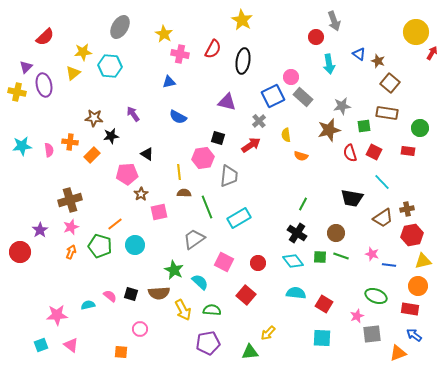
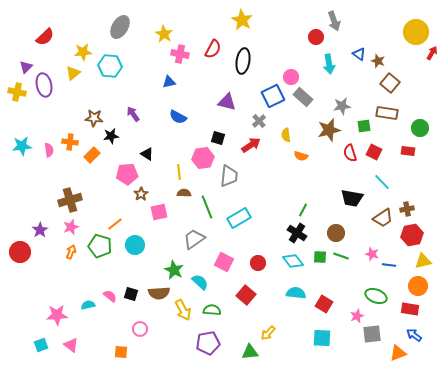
green line at (303, 204): moved 6 px down
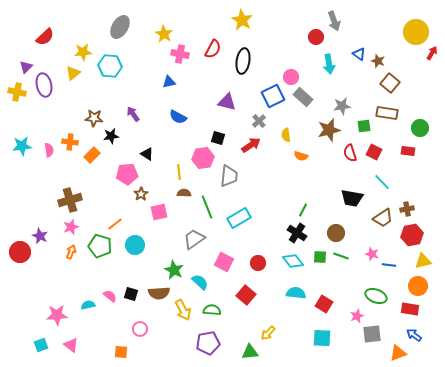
purple star at (40, 230): moved 6 px down; rotated 14 degrees counterclockwise
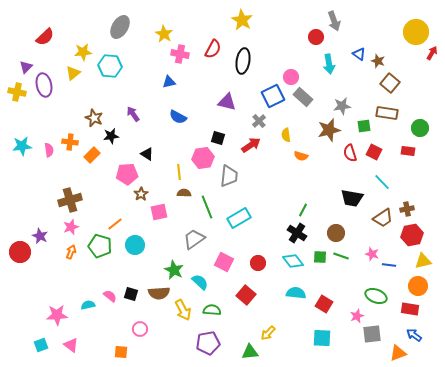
brown star at (94, 118): rotated 18 degrees clockwise
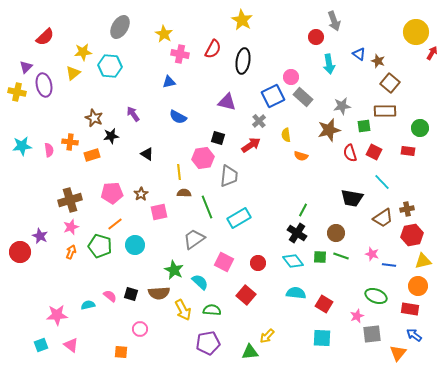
brown rectangle at (387, 113): moved 2 px left, 2 px up; rotated 10 degrees counterclockwise
orange rectangle at (92, 155): rotated 28 degrees clockwise
pink pentagon at (127, 174): moved 15 px left, 19 px down
yellow arrow at (268, 333): moved 1 px left, 3 px down
orange triangle at (398, 353): rotated 30 degrees counterclockwise
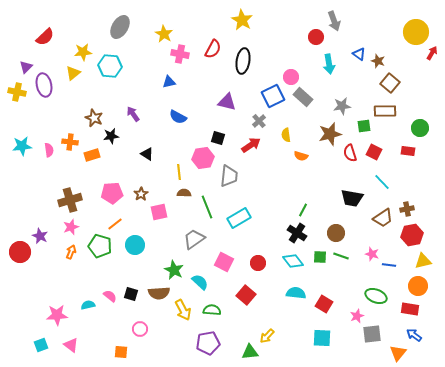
brown star at (329, 130): moved 1 px right, 4 px down
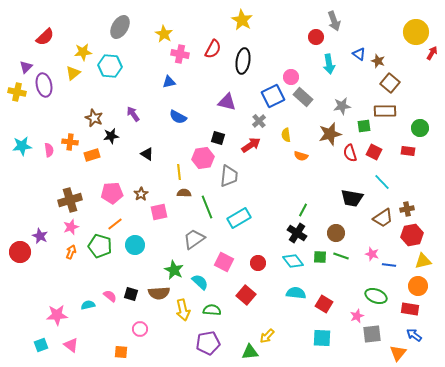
yellow arrow at (183, 310): rotated 15 degrees clockwise
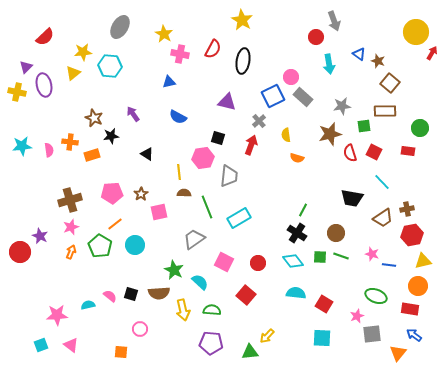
red arrow at (251, 145): rotated 36 degrees counterclockwise
orange semicircle at (301, 156): moved 4 px left, 2 px down
green pentagon at (100, 246): rotated 15 degrees clockwise
purple pentagon at (208, 343): moved 3 px right; rotated 15 degrees clockwise
